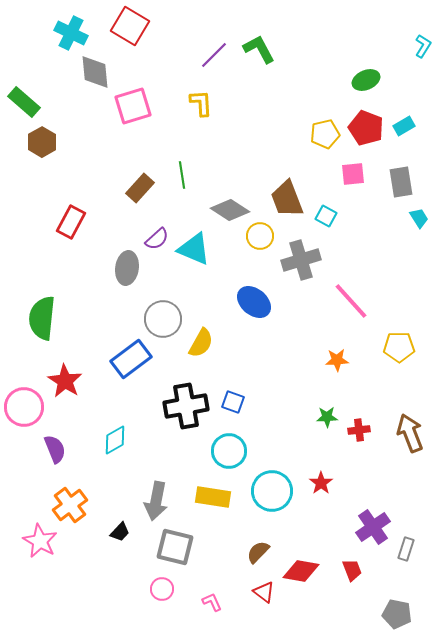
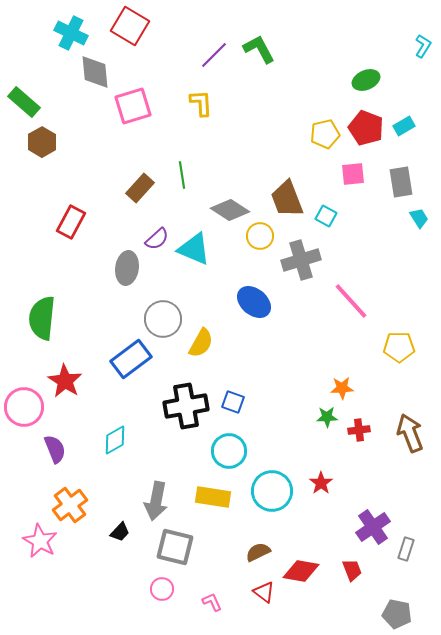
orange star at (337, 360): moved 5 px right, 28 px down
brown semicircle at (258, 552): rotated 20 degrees clockwise
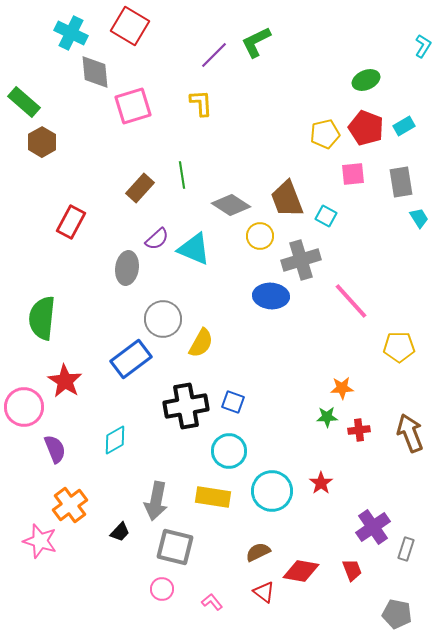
green L-shape at (259, 49): moved 3 px left, 7 px up; rotated 88 degrees counterclockwise
gray diamond at (230, 210): moved 1 px right, 5 px up
blue ellipse at (254, 302): moved 17 px right, 6 px up; rotated 36 degrees counterclockwise
pink star at (40, 541): rotated 12 degrees counterclockwise
pink L-shape at (212, 602): rotated 15 degrees counterclockwise
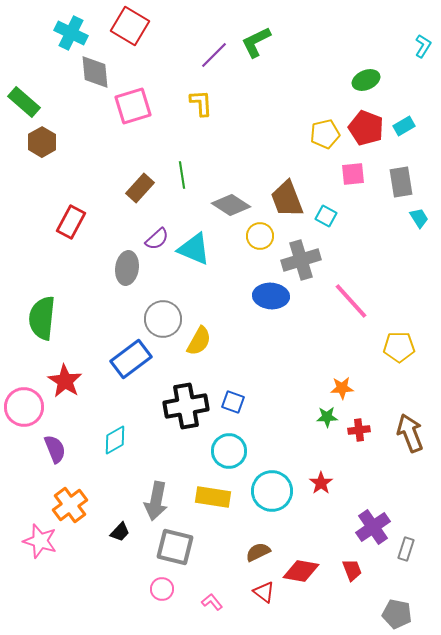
yellow semicircle at (201, 343): moved 2 px left, 2 px up
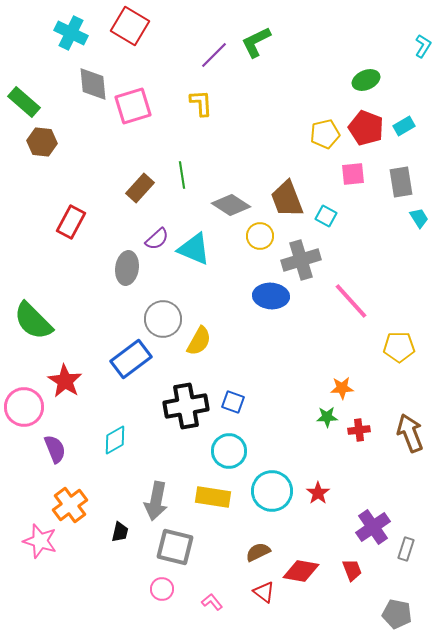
gray diamond at (95, 72): moved 2 px left, 12 px down
brown hexagon at (42, 142): rotated 24 degrees counterclockwise
green semicircle at (42, 318): moved 9 px left, 3 px down; rotated 51 degrees counterclockwise
red star at (321, 483): moved 3 px left, 10 px down
black trapezoid at (120, 532): rotated 30 degrees counterclockwise
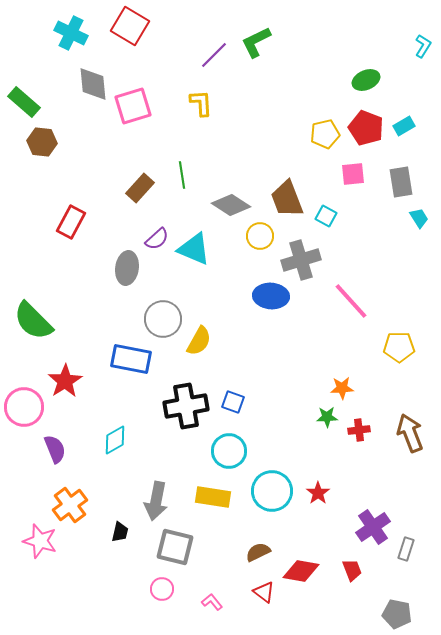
blue rectangle at (131, 359): rotated 48 degrees clockwise
red star at (65, 381): rotated 8 degrees clockwise
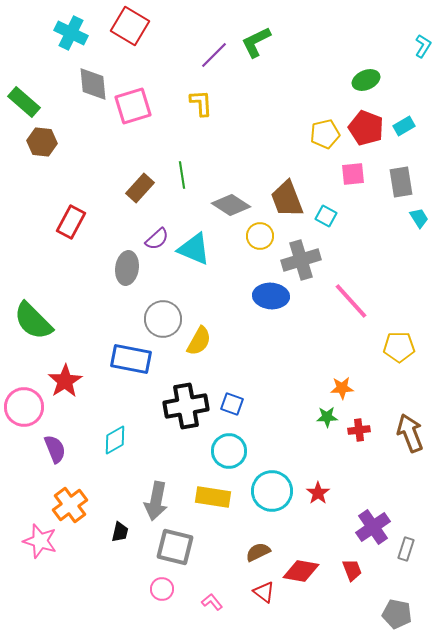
blue square at (233, 402): moved 1 px left, 2 px down
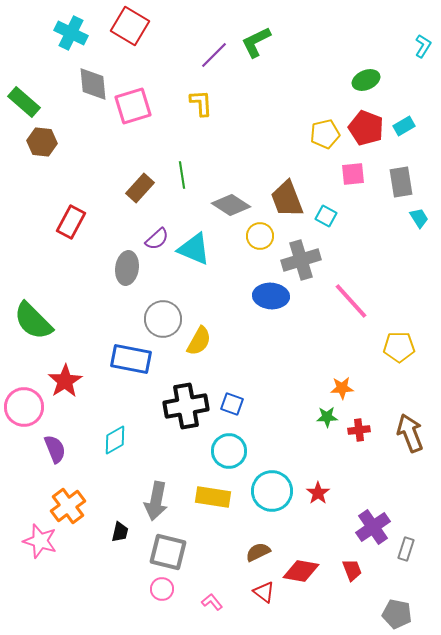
orange cross at (70, 505): moved 2 px left, 1 px down
gray square at (175, 547): moved 7 px left, 5 px down
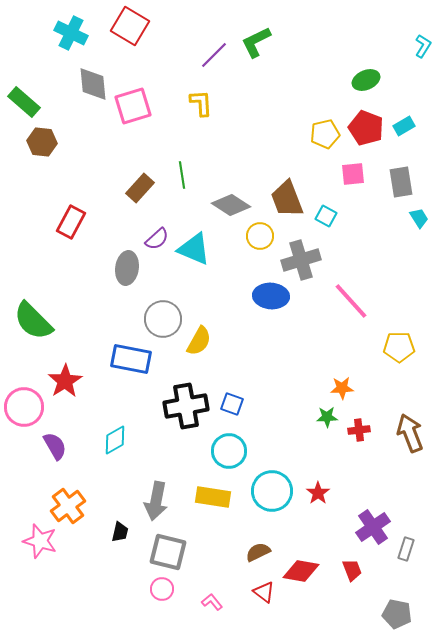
purple semicircle at (55, 449): moved 3 px up; rotated 8 degrees counterclockwise
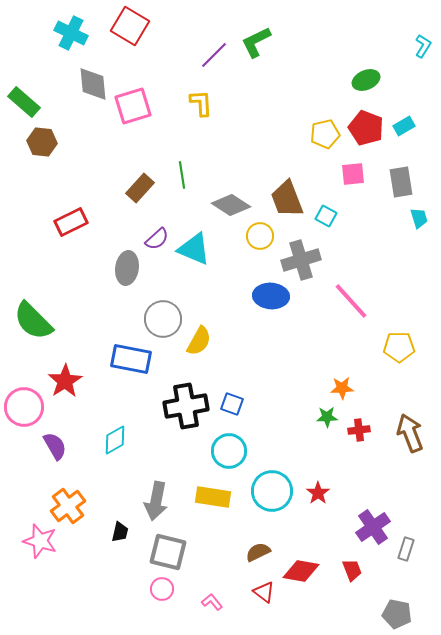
cyan trapezoid at (419, 218): rotated 15 degrees clockwise
red rectangle at (71, 222): rotated 36 degrees clockwise
